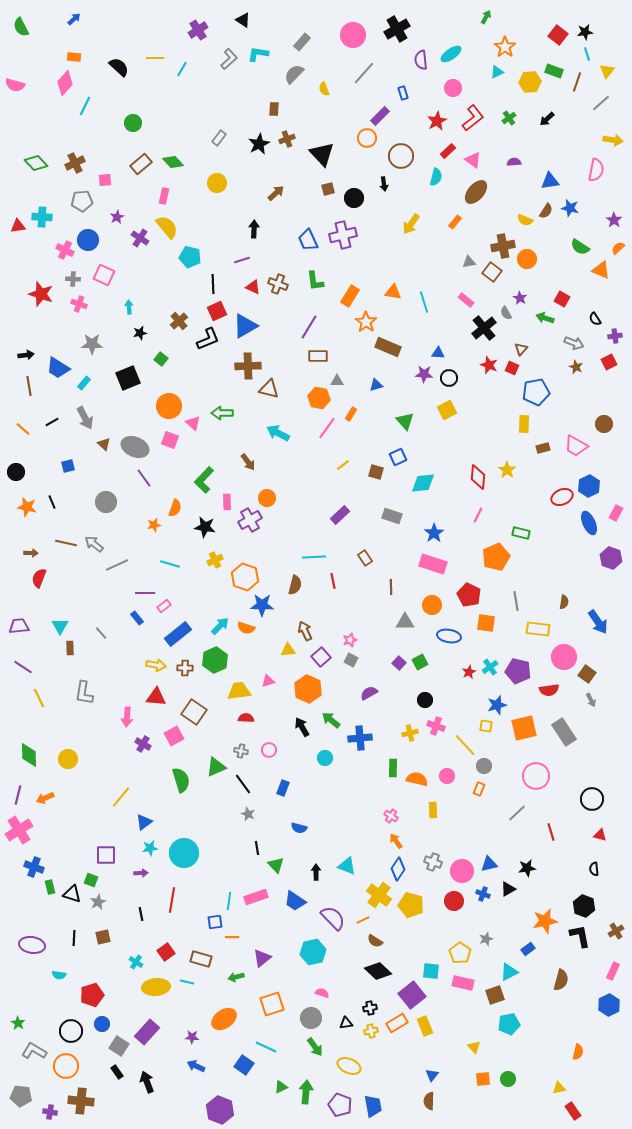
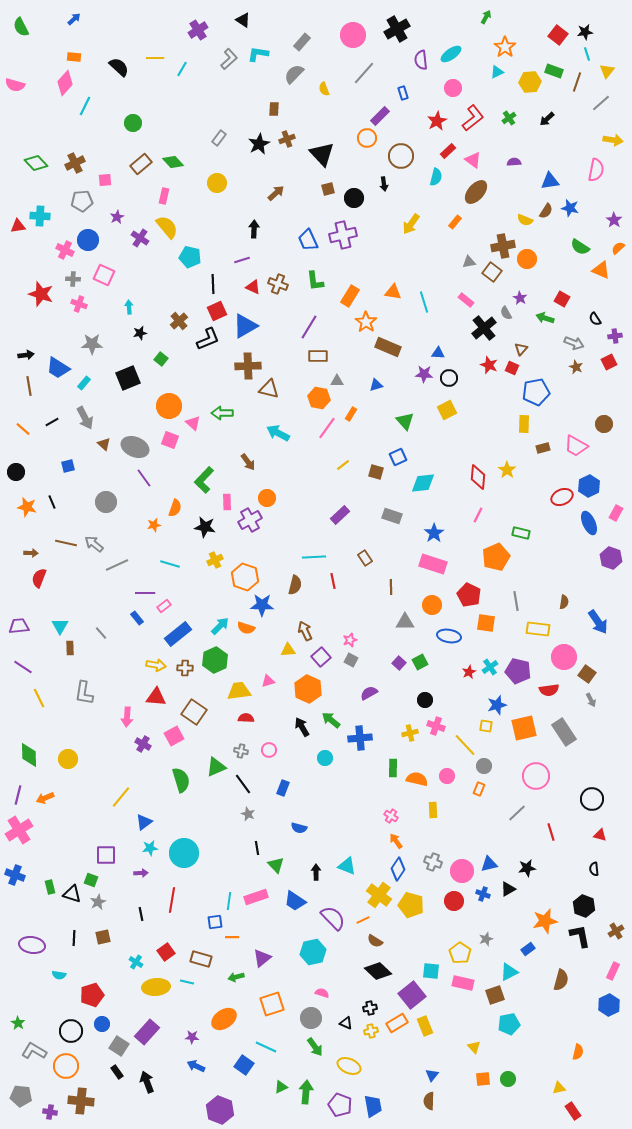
cyan cross at (42, 217): moved 2 px left, 1 px up
blue cross at (34, 867): moved 19 px left, 8 px down
black triangle at (346, 1023): rotated 32 degrees clockwise
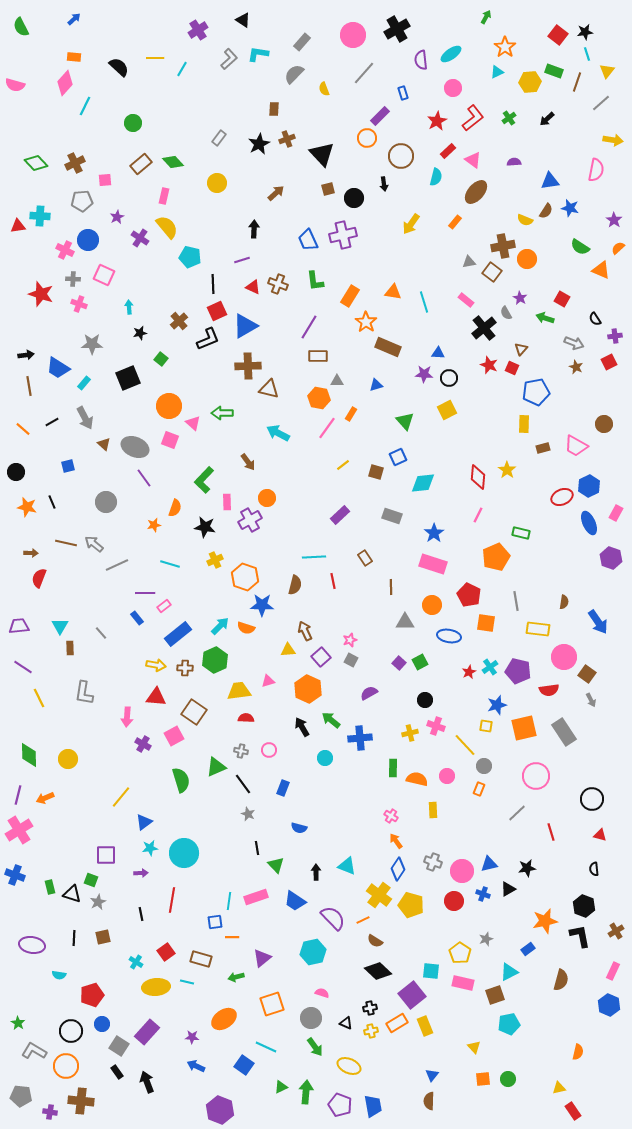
blue hexagon at (609, 1005): rotated 10 degrees counterclockwise
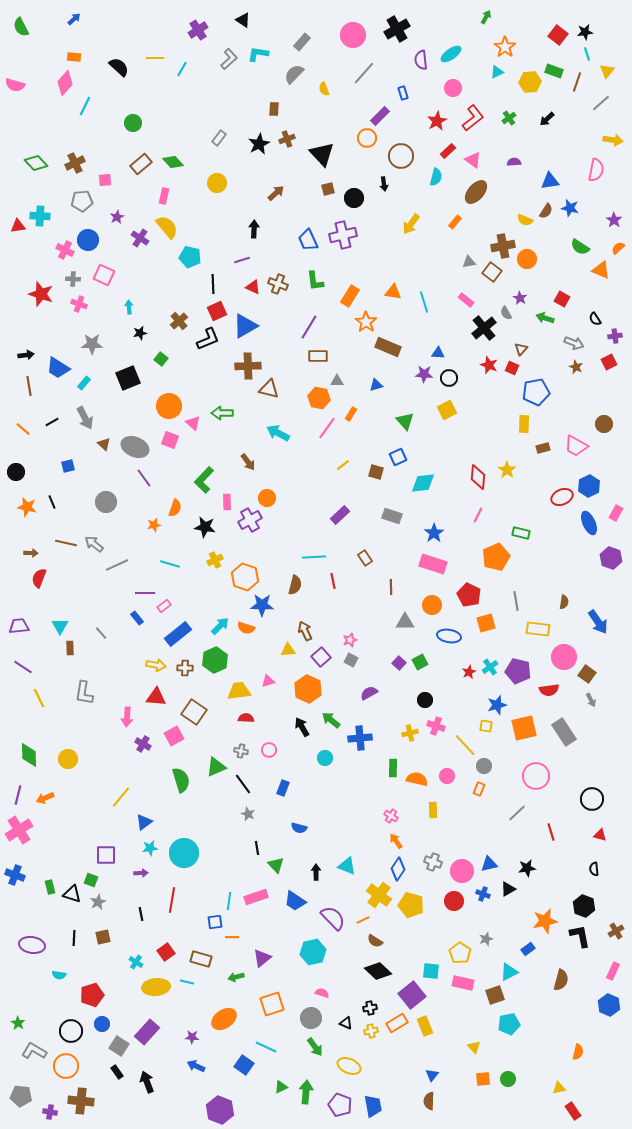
orange square at (486, 623): rotated 24 degrees counterclockwise
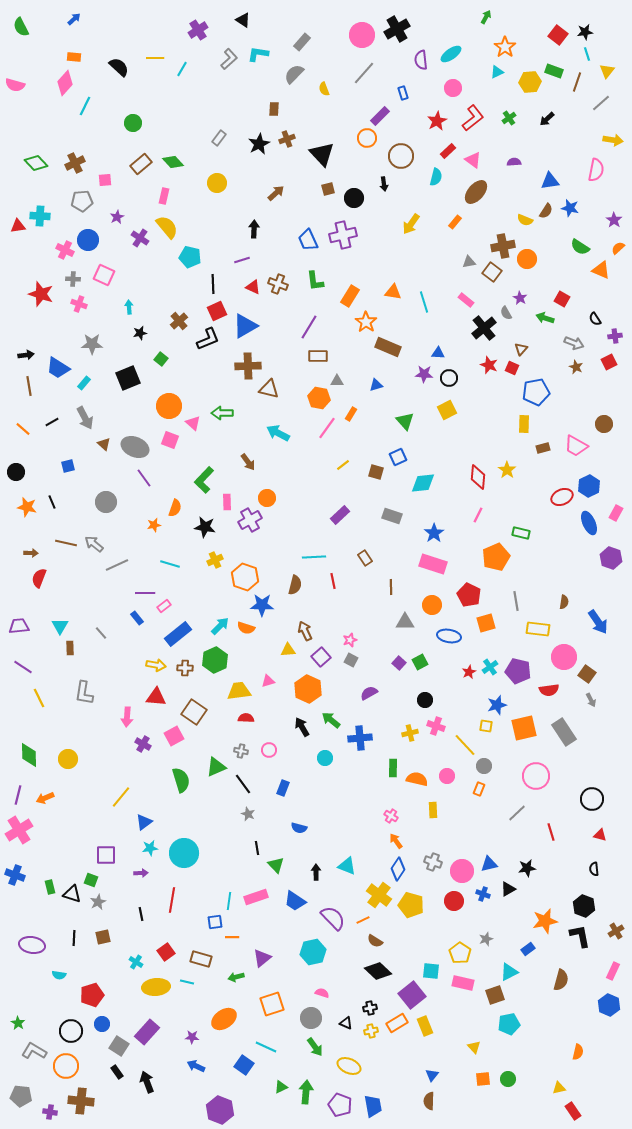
pink circle at (353, 35): moved 9 px right
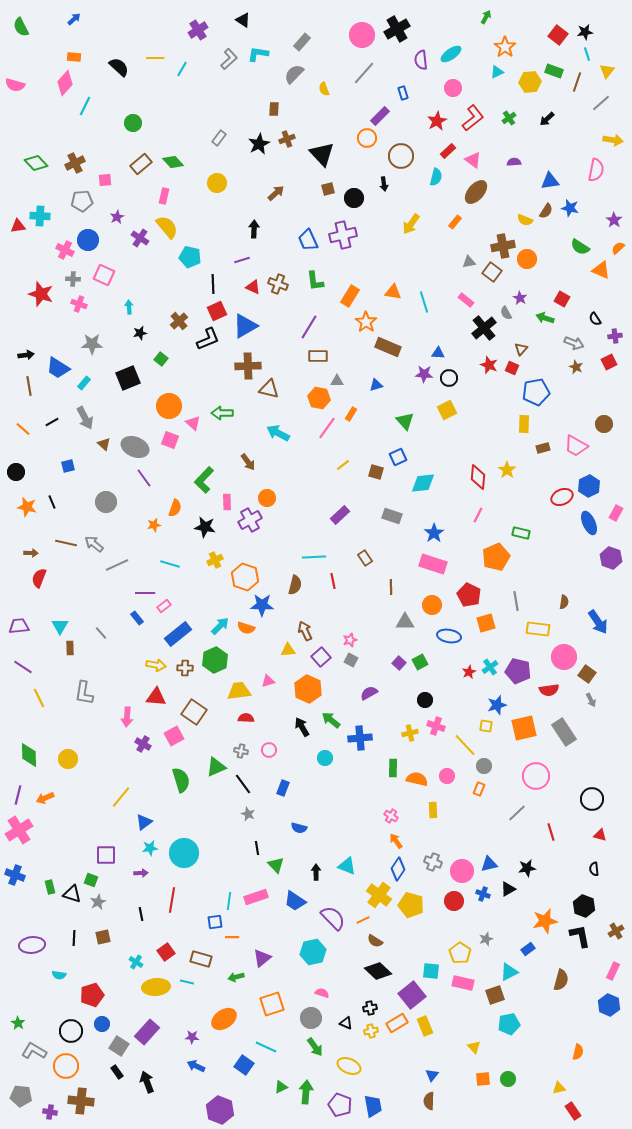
purple ellipse at (32, 945): rotated 15 degrees counterclockwise
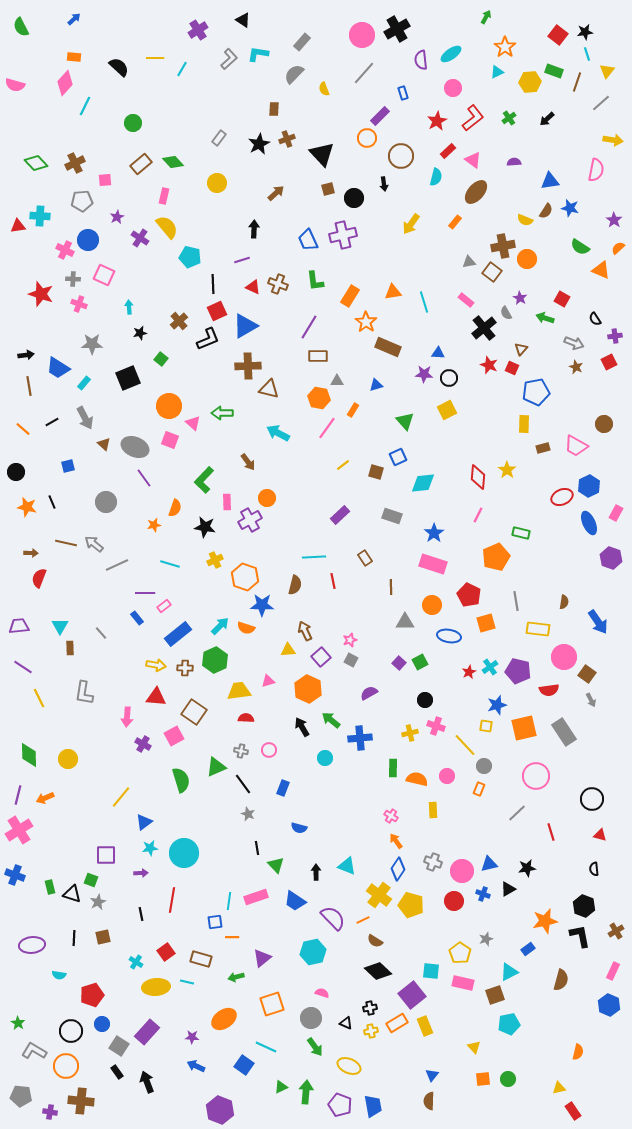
orange triangle at (393, 292): rotated 18 degrees counterclockwise
orange rectangle at (351, 414): moved 2 px right, 4 px up
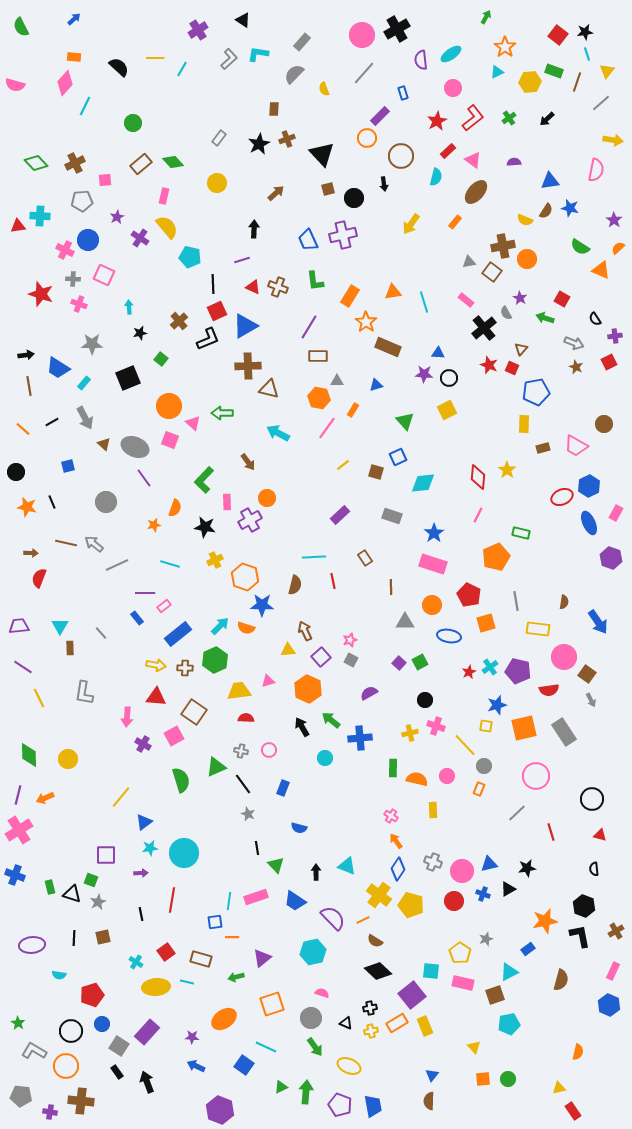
brown cross at (278, 284): moved 3 px down
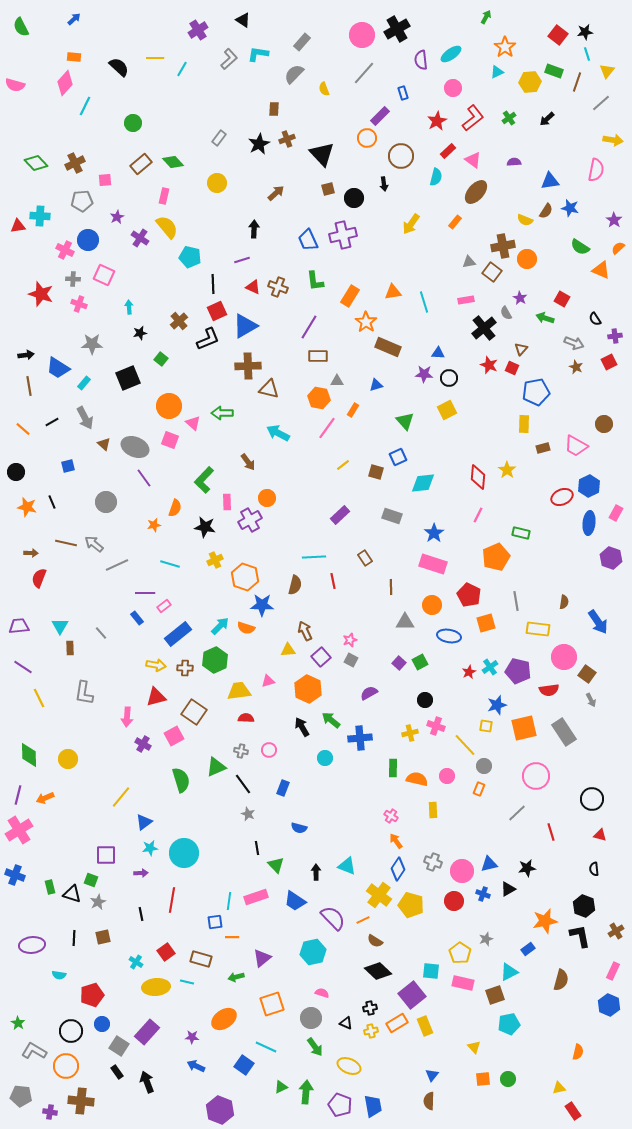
pink rectangle at (466, 300): rotated 49 degrees counterclockwise
blue ellipse at (589, 523): rotated 30 degrees clockwise
red triangle at (156, 697): rotated 20 degrees counterclockwise
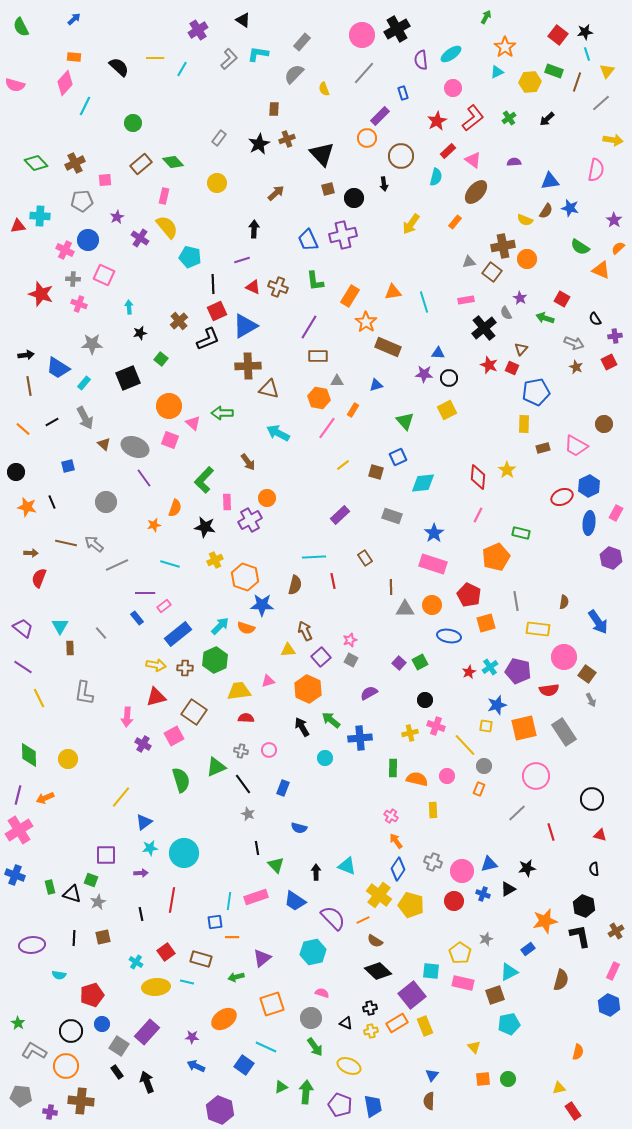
gray triangle at (405, 622): moved 13 px up
purple trapezoid at (19, 626): moved 4 px right, 2 px down; rotated 45 degrees clockwise
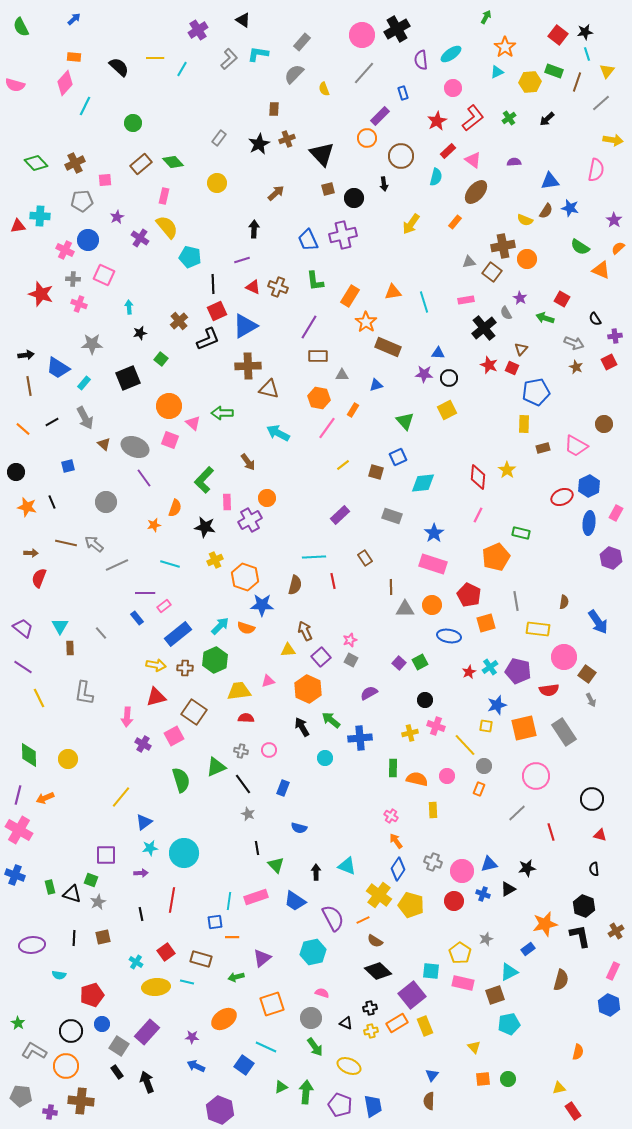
gray triangle at (337, 381): moved 5 px right, 6 px up
pink cross at (19, 830): rotated 28 degrees counterclockwise
purple semicircle at (333, 918): rotated 16 degrees clockwise
orange star at (545, 921): moved 3 px down
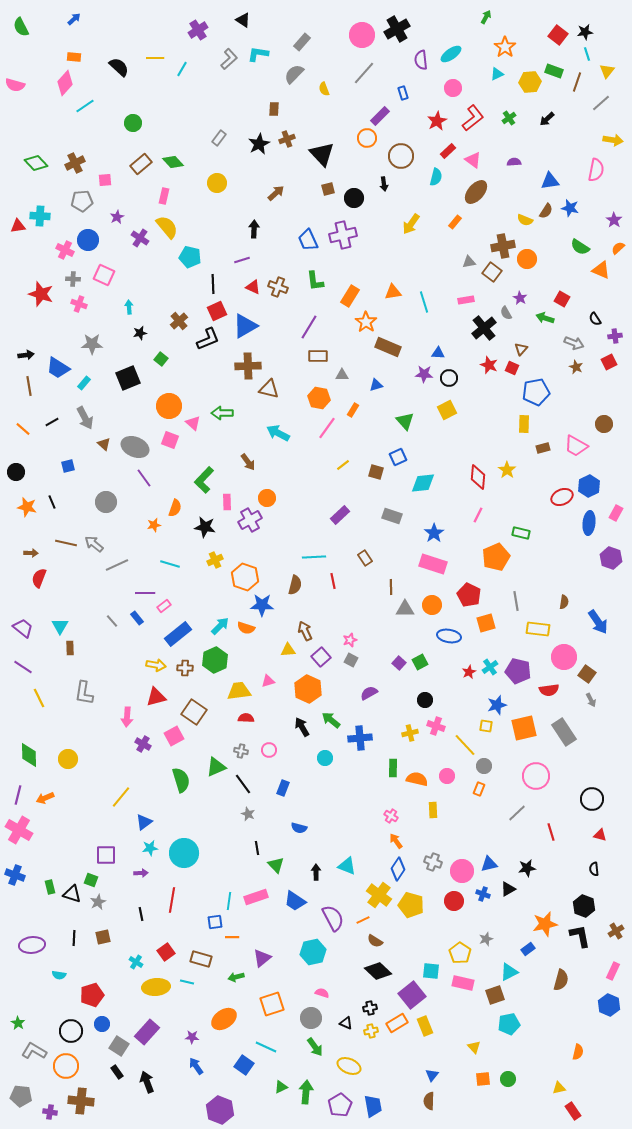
cyan triangle at (497, 72): moved 2 px down
cyan line at (85, 106): rotated 30 degrees clockwise
gray line at (101, 633): moved 11 px right, 12 px up
blue arrow at (196, 1066): rotated 30 degrees clockwise
purple pentagon at (340, 1105): rotated 20 degrees clockwise
